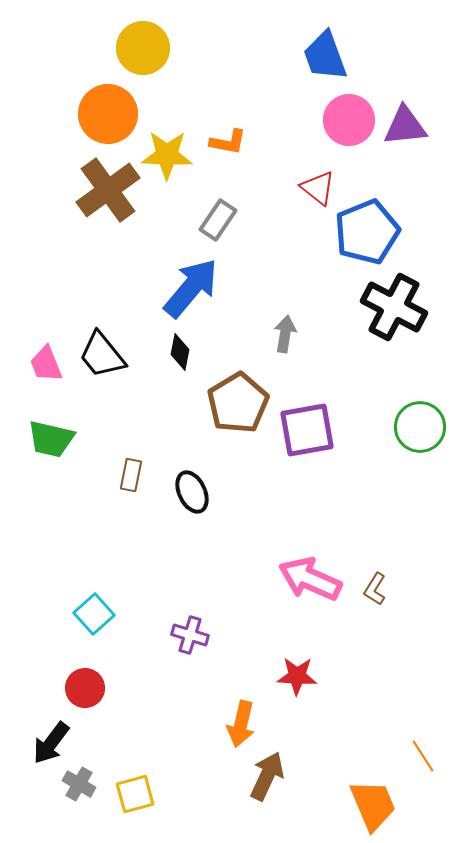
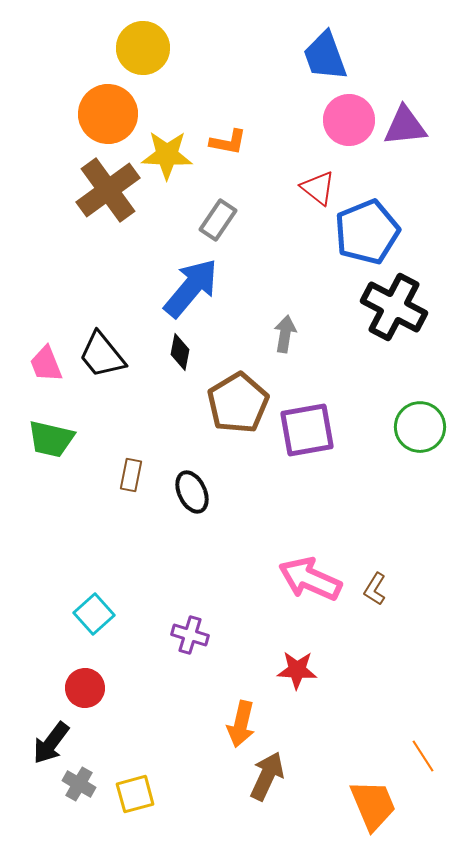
red star: moved 6 px up
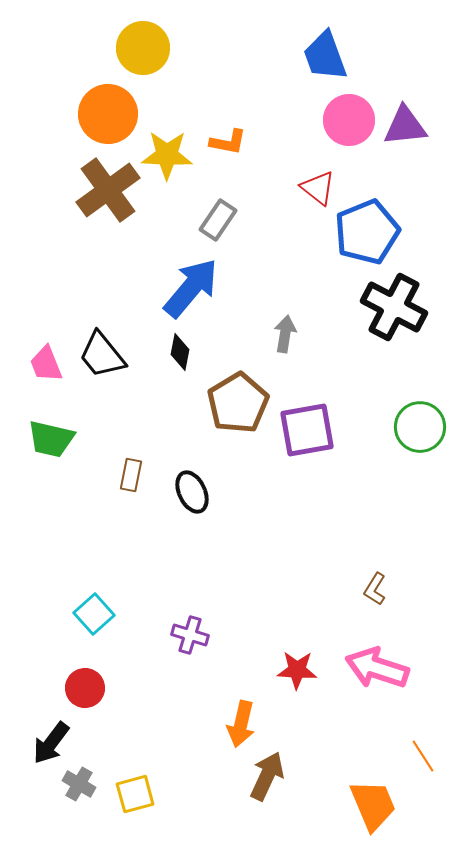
pink arrow: moved 67 px right, 89 px down; rotated 6 degrees counterclockwise
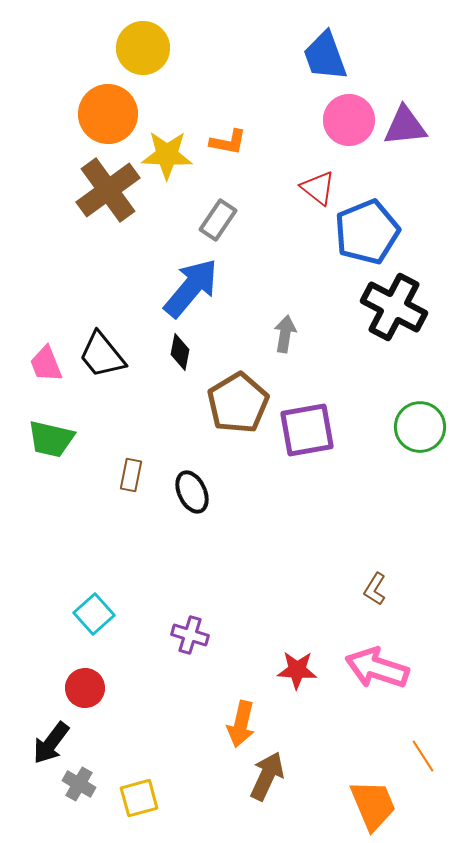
yellow square: moved 4 px right, 4 px down
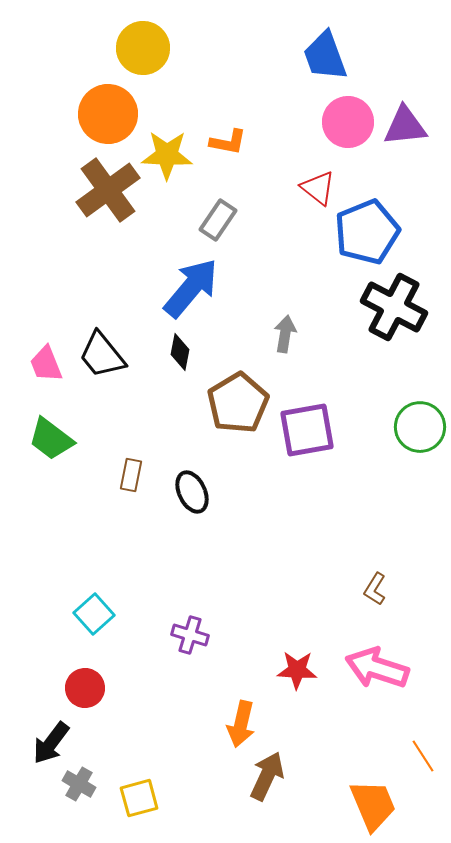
pink circle: moved 1 px left, 2 px down
green trapezoid: rotated 24 degrees clockwise
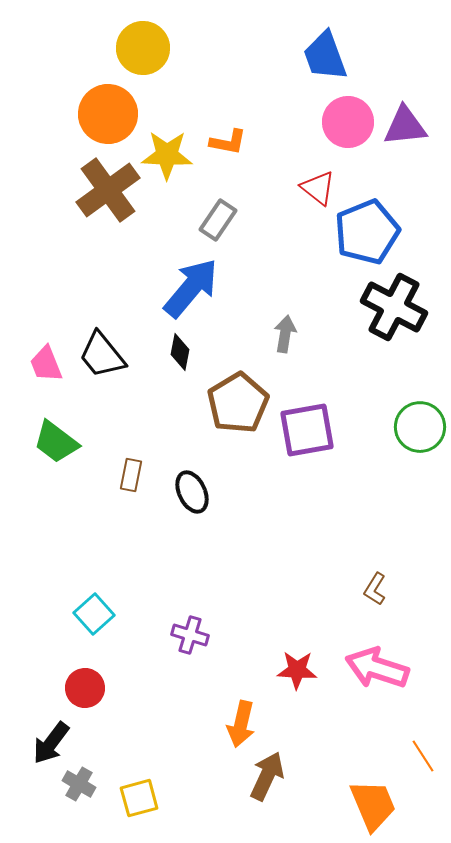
green trapezoid: moved 5 px right, 3 px down
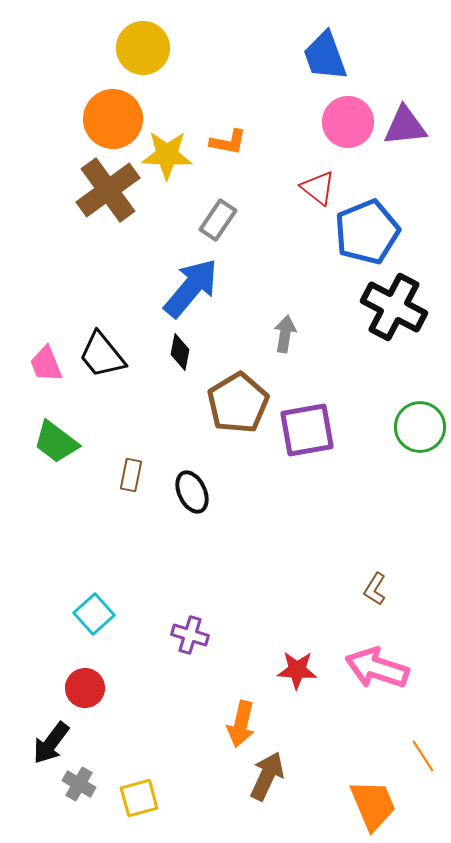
orange circle: moved 5 px right, 5 px down
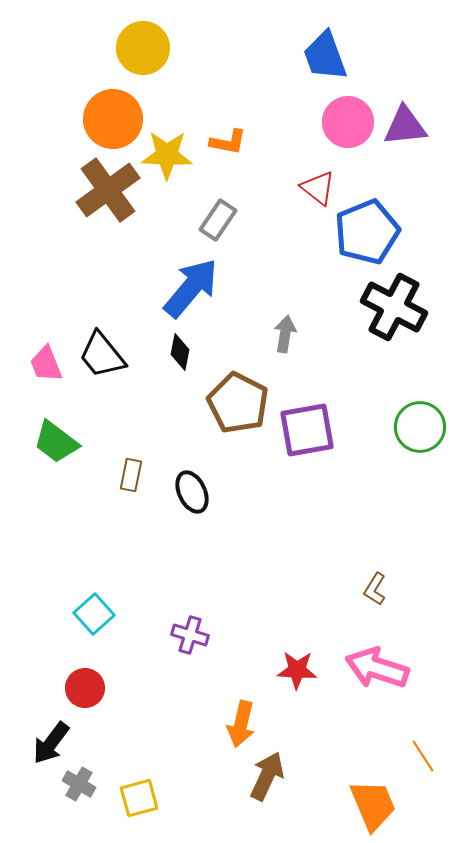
brown pentagon: rotated 14 degrees counterclockwise
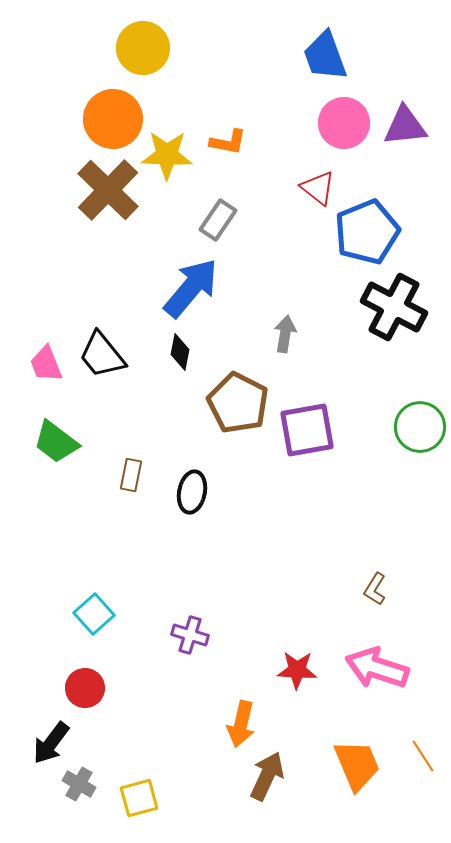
pink circle: moved 4 px left, 1 px down
brown cross: rotated 10 degrees counterclockwise
black ellipse: rotated 36 degrees clockwise
orange trapezoid: moved 16 px left, 40 px up
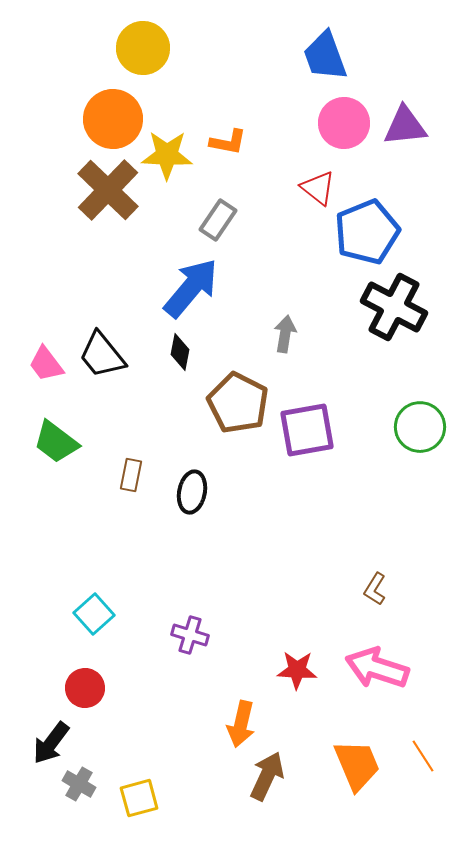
pink trapezoid: rotated 15 degrees counterclockwise
